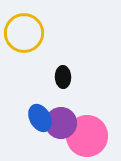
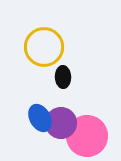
yellow circle: moved 20 px right, 14 px down
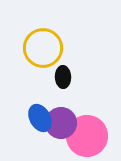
yellow circle: moved 1 px left, 1 px down
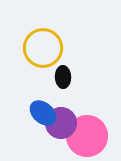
blue ellipse: moved 3 px right, 5 px up; rotated 20 degrees counterclockwise
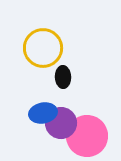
blue ellipse: rotated 52 degrees counterclockwise
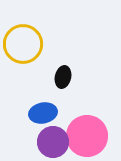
yellow circle: moved 20 px left, 4 px up
black ellipse: rotated 15 degrees clockwise
purple circle: moved 8 px left, 19 px down
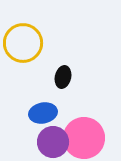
yellow circle: moved 1 px up
pink circle: moved 3 px left, 2 px down
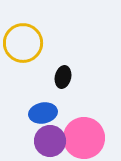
purple circle: moved 3 px left, 1 px up
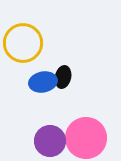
blue ellipse: moved 31 px up
pink circle: moved 2 px right
